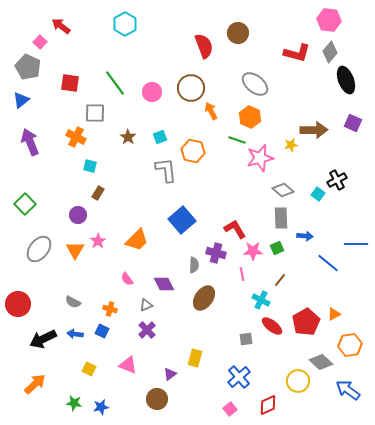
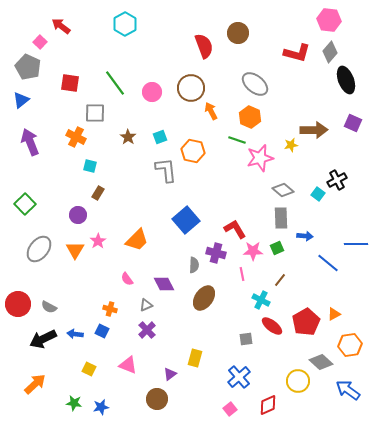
blue square at (182, 220): moved 4 px right
gray semicircle at (73, 302): moved 24 px left, 5 px down
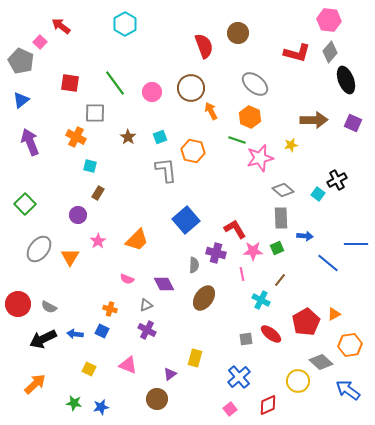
gray pentagon at (28, 67): moved 7 px left, 6 px up
brown arrow at (314, 130): moved 10 px up
orange triangle at (75, 250): moved 5 px left, 7 px down
pink semicircle at (127, 279): rotated 32 degrees counterclockwise
red ellipse at (272, 326): moved 1 px left, 8 px down
purple cross at (147, 330): rotated 18 degrees counterclockwise
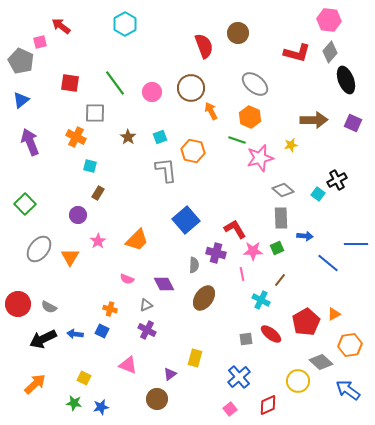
pink square at (40, 42): rotated 32 degrees clockwise
yellow square at (89, 369): moved 5 px left, 9 px down
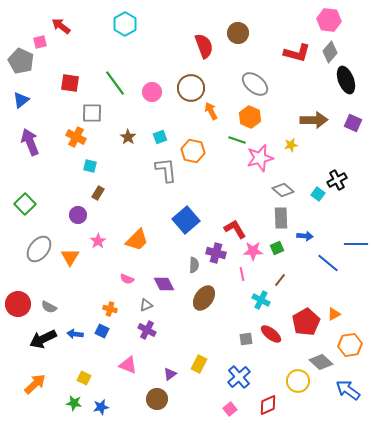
gray square at (95, 113): moved 3 px left
yellow rectangle at (195, 358): moved 4 px right, 6 px down; rotated 12 degrees clockwise
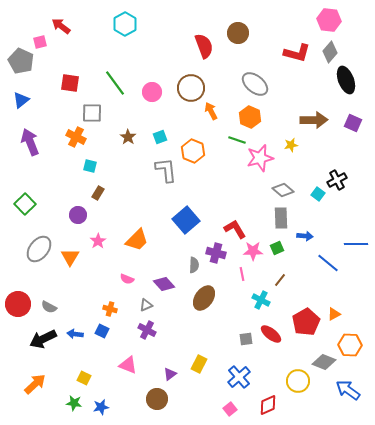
orange hexagon at (193, 151): rotated 10 degrees clockwise
purple diamond at (164, 284): rotated 15 degrees counterclockwise
orange hexagon at (350, 345): rotated 10 degrees clockwise
gray diamond at (321, 362): moved 3 px right; rotated 20 degrees counterclockwise
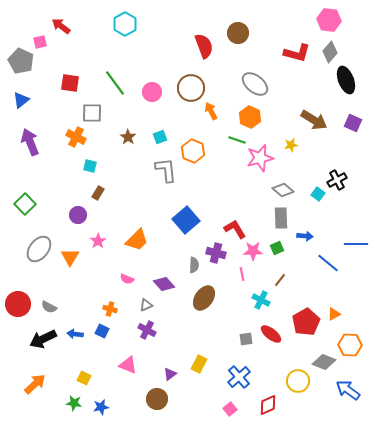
brown arrow at (314, 120): rotated 32 degrees clockwise
